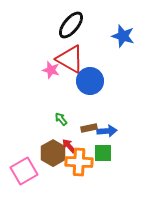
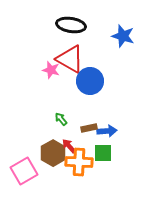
black ellipse: rotated 60 degrees clockwise
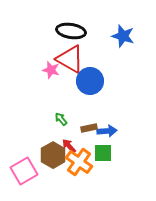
black ellipse: moved 6 px down
brown hexagon: moved 2 px down
orange cross: rotated 32 degrees clockwise
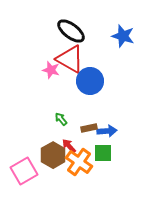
black ellipse: rotated 28 degrees clockwise
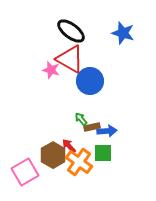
blue star: moved 3 px up
green arrow: moved 20 px right
brown rectangle: moved 3 px right, 1 px up
pink square: moved 1 px right, 1 px down
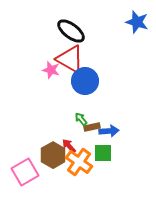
blue star: moved 14 px right, 11 px up
blue circle: moved 5 px left
blue arrow: moved 2 px right
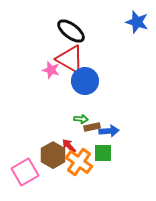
green arrow: rotated 136 degrees clockwise
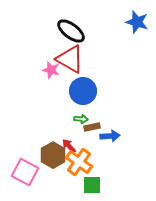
blue circle: moved 2 px left, 10 px down
blue arrow: moved 1 px right, 5 px down
green square: moved 11 px left, 32 px down
pink square: rotated 32 degrees counterclockwise
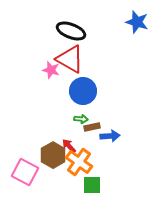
black ellipse: rotated 16 degrees counterclockwise
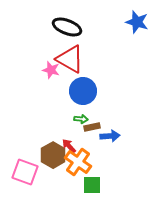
black ellipse: moved 4 px left, 4 px up
orange cross: moved 1 px left
pink square: rotated 8 degrees counterclockwise
